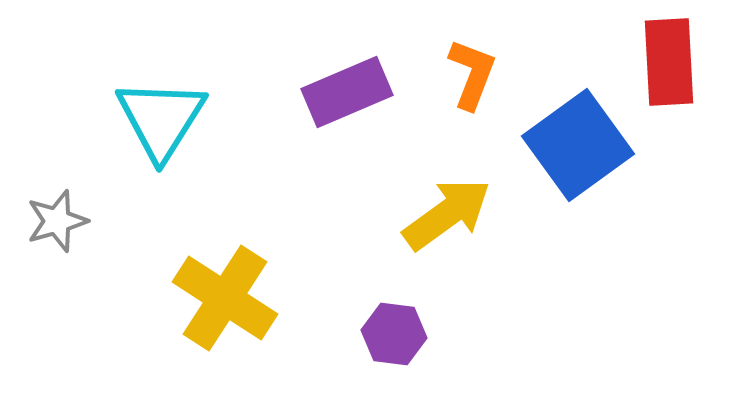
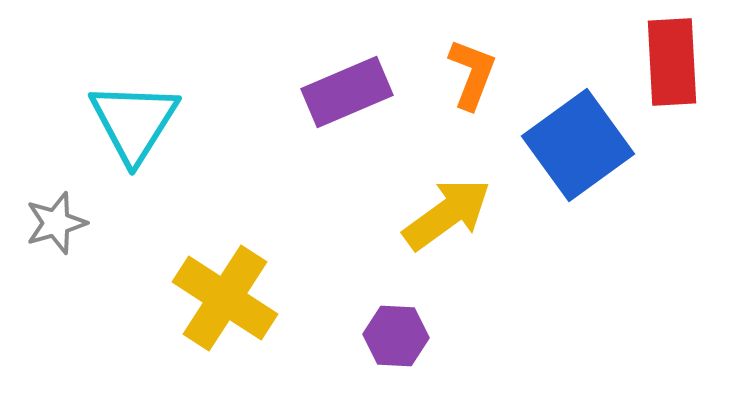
red rectangle: moved 3 px right
cyan triangle: moved 27 px left, 3 px down
gray star: moved 1 px left, 2 px down
purple hexagon: moved 2 px right, 2 px down; rotated 4 degrees counterclockwise
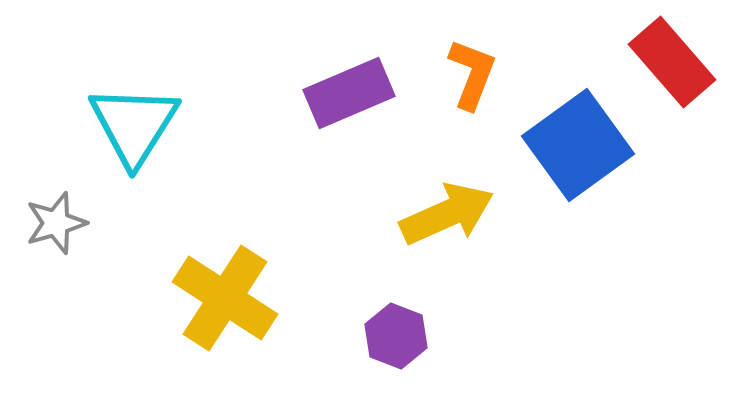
red rectangle: rotated 38 degrees counterclockwise
purple rectangle: moved 2 px right, 1 px down
cyan triangle: moved 3 px down
yellow arrow: rotated 12 degrees clockwise
purple hexagon: rotated 18 degrees clockwise
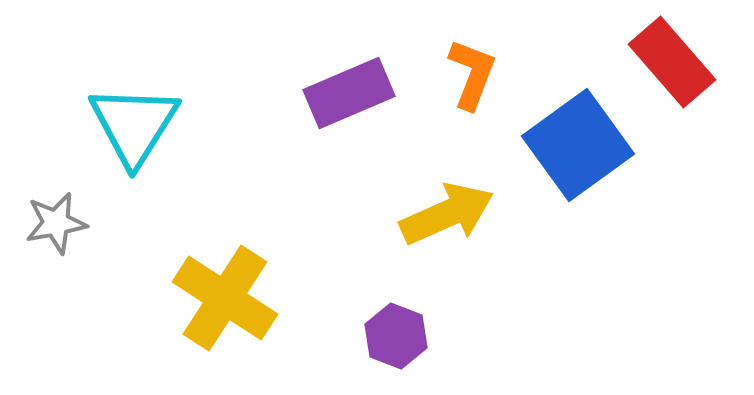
gray star: rotated 6 degrees clockwise
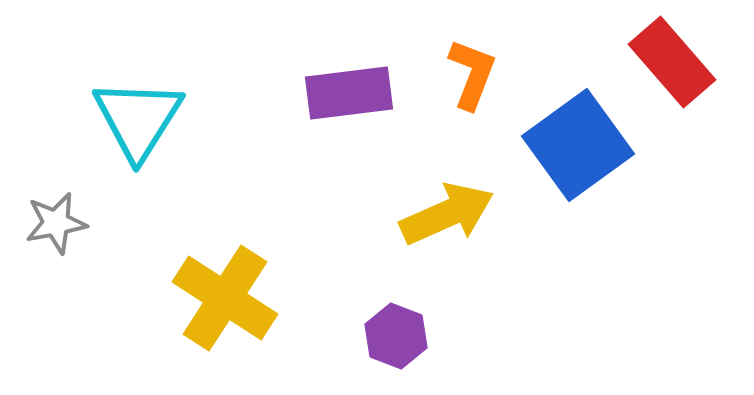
purple rectangle: rotated 16 degrees clockwise
cyan triangle: moved 4 px right, 6 px up
